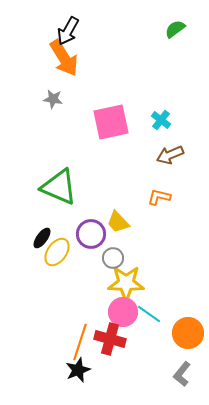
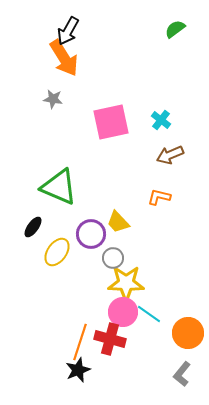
black ellipse: moved 9 px left, 11 px up
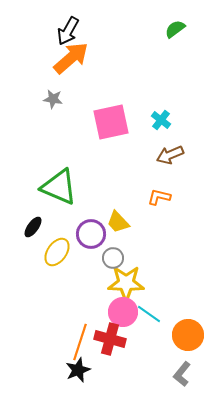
orange arrow: moved 7 px right; rotated 99 degrees counterclockwise
orange circle: moved 2 px down
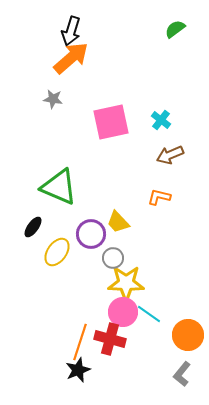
black arrow: moved 3 px right; rotated 12 degrees counterclockwise
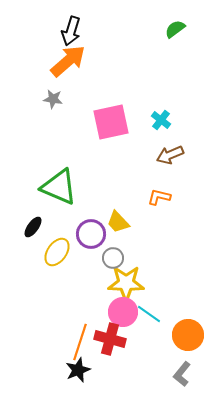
orange arrow: moved 3 px left, 3 px down
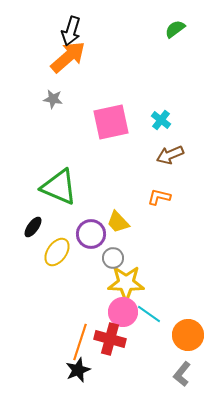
orange arrow: moved 4 px up
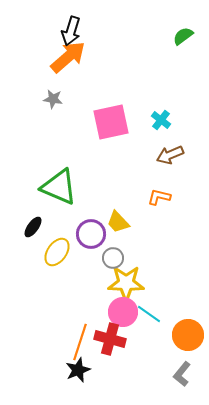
green semicircle: moved 8 px right, 7 px down
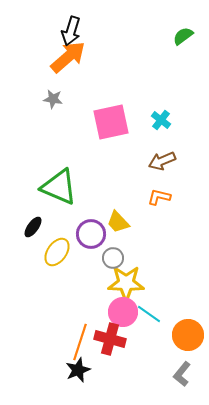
brown arrow: moved 8 px left, 6 px down
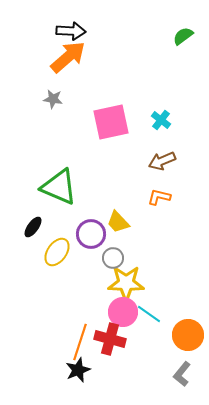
black arrow: rotated 104 degrees counterclockwise
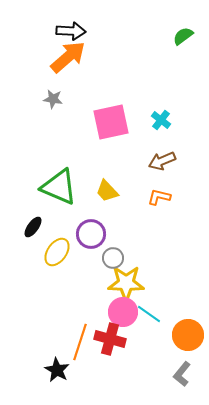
yellow trapezoid: moved 11 px left, 31 px up
black star: moved 21 px left; rotated 20 degrees counterclockwise
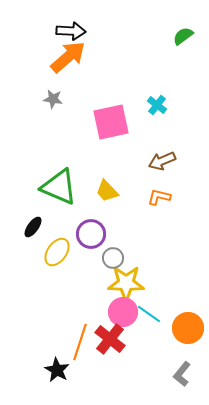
cyan cross: moved 4 px left, 15 px up
orange circle: moved 7 px up
red cross: rotated 24 degrees clockwise
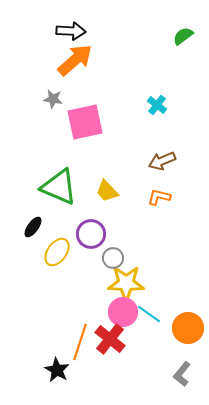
orange arrow: moved 7 px right, 3 px down
pink square: moved 26 px left
